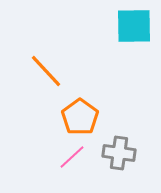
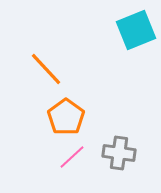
cyan square: moved 2 px right, 4 px down; rotated 21 degrees counterclockwise
orange line: moved 2 px up
orange pentagon: moved 14 px left
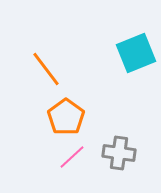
cyan square: moved 23 px down
orange line: rotated 6 degrees clockwise
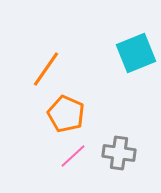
orange line: rotated 72 degrees clockwise
orange pentagon: moved 3 px up; rotated 12 degrees counterclockwise
pink line: moved 1 px right, 1 px up
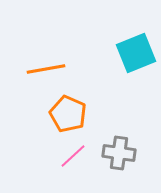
orange line: rotated 45 degrees clockwise
orange pentagon: moved 2 px right
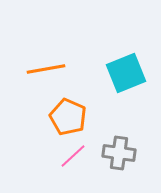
cyan square: moved 10 px left, 20 px down
orange pentagon: moved 3 px down
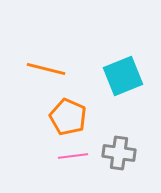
orange line: rotated 24 degrees clockwise
cyan square: moved 3 px left, 3 px down
pink line: rotated 36 degrees clockwise
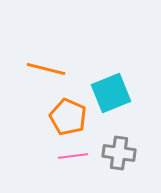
cyan square: moved 12 px left, 17 px down
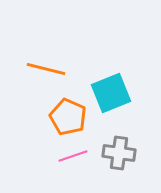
pink line: rotated 12 degrees counterclockwise
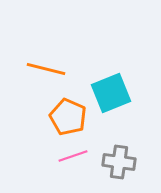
gray cross: moved 9 px down
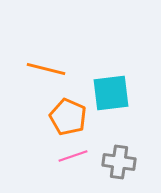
cyan square: rotated 15 degrees clockwise
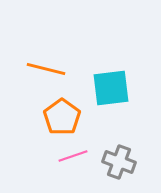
cyan square: moved 5 px up
orange pentagon: moved 6 px left; rotated 12 degrees clockwise
gray cross: rotated 12 degrees clockwise
